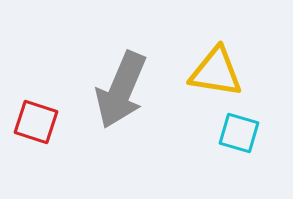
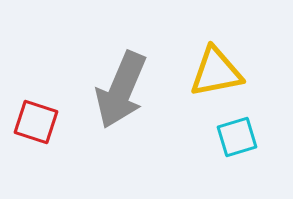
yellow triangle: rotated 20 degrees counterclockwise
cyan square: moved 2 px left, 4 px down; rotated 33 degrees counterclockwise
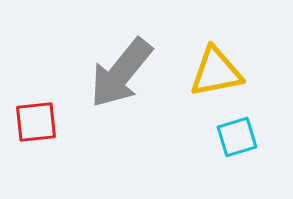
gray arrow: moved 17 px up; rotated 16 degrees clockwise
red square: rotated 24 degrees counterclockwise
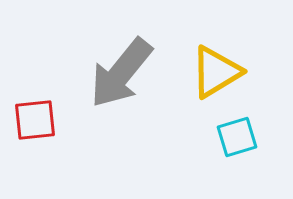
yellow triangle: rotated 20 degrees counterclockwise
red square: moved 1 px left, 2 px up
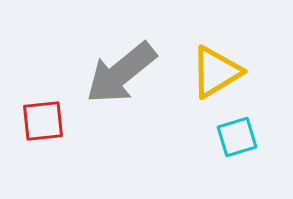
gray arrow: rotated 12 degrees clockwise
red square: moved 8 px right, 1 px down
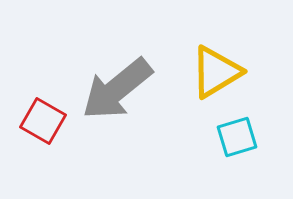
gray arrow: moved 4 px left, 16 px down
red square: rotated 36 degrees clockwise
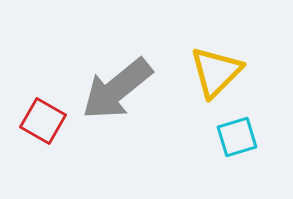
yellow triangle: rotated 14 degrees counterclockwise
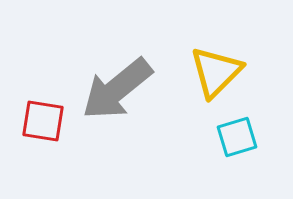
red square: rotated 21 degrees counterclockwise
